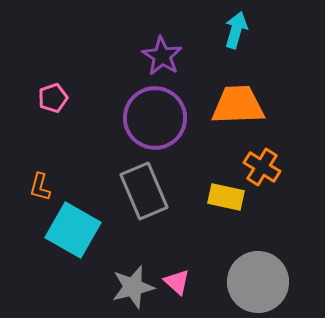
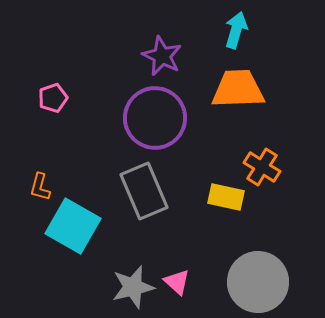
purple star: rotated 6 degrees counterclockwise
orange trapezoid: moved 16 px up
cyan square: moved 4 px up
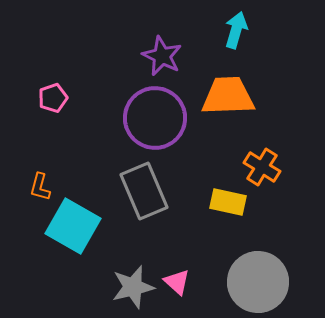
orange trapezoid: moved 10 px left, 7 px down
yellow rectangle: moved 2 px right, 5 px down
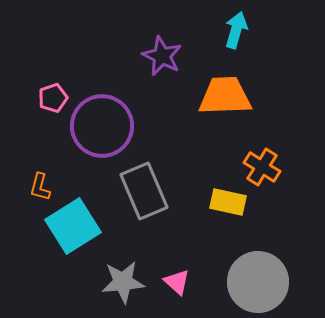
orange trapezoid: moved 3 px left
purple circle: moved 53 px left, 8 px down
cyan square: rotated 28 degrees clockwise
gray star: moved 10 px left, 5 px up; rotated 9 degrees clockwise
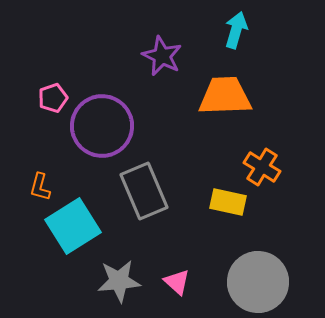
gray star: moved 4 px left, 1 px up
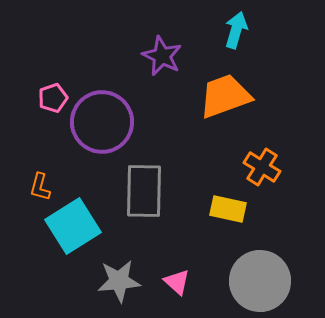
orange trapezoid: rotated 18 degrees counterclockwise
purple circle: moved 4 px up
gray rectangle: rotated 24 degrees clockwise
yellow rectangle: moved 7 px down
gray circle: moved 2 px right, 1 px up
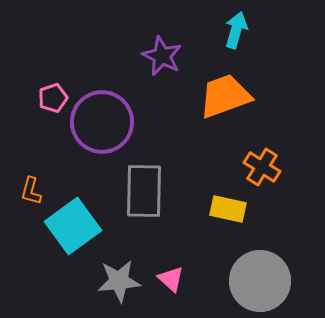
orange L-shape: moved 9 px left, 4 px down
cyan square: rotated 4 degrees counterclockwise
pink triangle: moved 6 px left, 3 px up
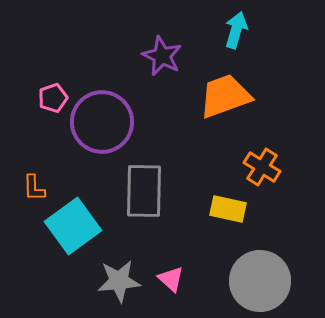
orange L-shape: moved 3 px right, 3 px up; rotated 16 degrees counterclockwise
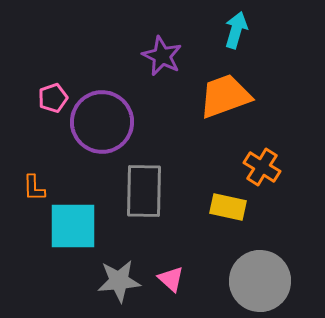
yellow rectangle: moved 2 px up
cyan square: rotated 36 degrees clockwise
